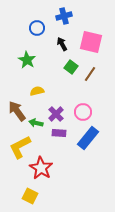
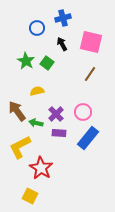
blue cross: moved 1 px left, 2 px down
green star: moved 1 px left, 1 px down
green square: moved 24 px left, 4 px up
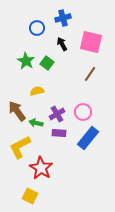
purple cross: moved 1 px right; rotated 14 degrees clockwise
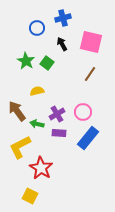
green arrow: moved 1 px right, 1 px down
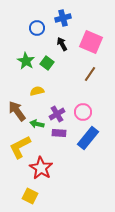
pink square: rotated 10 degrees clockwise
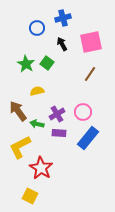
pink square: rotated 35 degrees counterclockwise
green star: moved 3 px down
brown arrow: moved 1 px right
